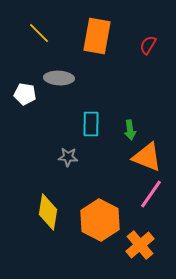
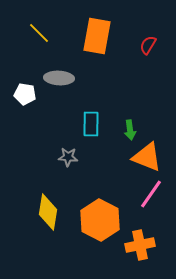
orange cross: rotated 28 degrees clockwise
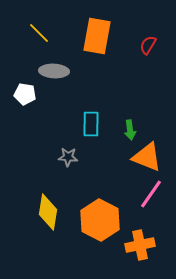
gray ellipse: moved 5 px left, 7 px up
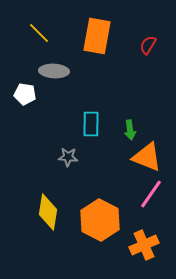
orange cross: moved 4 px right; rotated 12 degrees counterclockwise
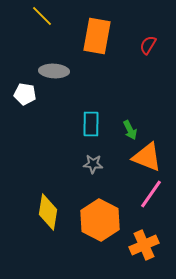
yellow line: moved 3 px right, 17 px up
green arrow: rotated 18 degrees counterclockwise
gray star: moved 25 px right, 7 px down
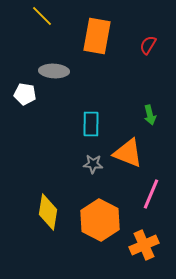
green arrow: moved 20 px right, 15 px up; rotated 12 degrees clockwise
orange triangle: moved 19 px left, 4 px up
pink line: rotated 12 degrees counterclockwise
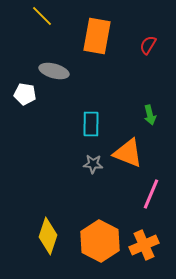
gray ellipse: rotated 12 degrees clockwise
yellow diamond: moved 24 px down; rotated 9 degrees clockwise
orange hexagon: moved 21 px down
